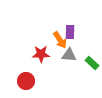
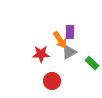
gray triangle: moved 3 px up; rotated 35 degrees counterclockwise
red circle: moved 26 px right
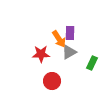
purple rectangle: moved 1 px down
orange arrow: moved 1 px left, 1 px up
green rectangle: rotated 72 degrees clockwise
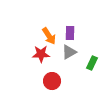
orange arrow: moved 10 px left, 3 px up
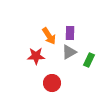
red star: moved 5 px left, 2 px down
green rectangle: moved 3 px left, 3 px up
red circle: moved 2 px down
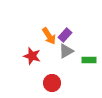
purple rectangle: moved 5 px left, 2 px down; rotated 40 degrees clockwise
gray triangle: moved 3 px left, 1 px up
red star: moved 4 px left; rotated 18 degrees clockwise
green rectangle: rotated 64 degrees clockwise
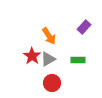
purple rectangle: moved 19 px right, 8 px up
gray triangle: moved 18 px left, 8 px down
red star: rotated 18 degrees clockwise
green rectangle: moved 11 px left
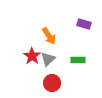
purple rectangle: moved 3 px up; rotated 64 degrees clockwise
gray triangle: rotated 14 degrees counterclockwise
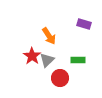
gray triangle: moved 1 px left, 1 px down
red circle: moved 8 px right, 5 px up
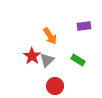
purple rectangle: moved 2 px down; rotated 24 degrees counterclockwise
orange arrow: moved 1 px right
green rectangle: rotated 32 degrees clockwise
red circle: moved 5 px left, 8 px down
